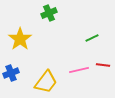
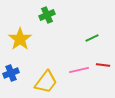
green cross: moved 2 px left, 2 px down
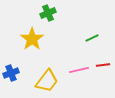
green cross: moved 1 px right, 2 px up
yellow star: moved 12 px right
red line: rotated 16 degrees counterclockwise
yellow trapezoid: moved 1 px right, 1 px up
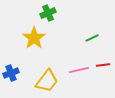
yellow star: moved 2 px right, 1 px up
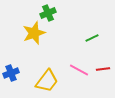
yellow star: moved 5 px up; rotated 15 degrees clockwise
red line: moved 4 px down
pink line: rotated 42 degrees clockwise
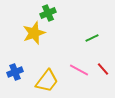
red line: rotated 56 degrees clockwise
blue cross: moved 4 px right, 1 px up
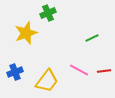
yellow star: moved 8 px left
red line: moved 1 px right, 2 px down; rotated 56 degrees counterclockwise
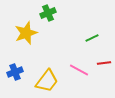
red line: moved 8 px up
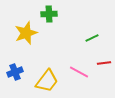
green cross: moved 1 px right, 1 px down; rotated 21 degrees clockwise
pink line: moved 2 px down
